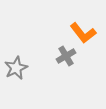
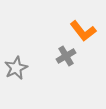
orange L-shape: moved 2 px up
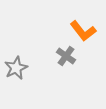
gray cross: rotated 24 degrees counterclockwise
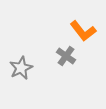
gray star: moved 5 px right
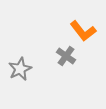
gray star: moved 1 px left, 1 px down
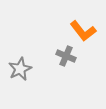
gray cross: rotated 12 degrees counterclockwise
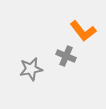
gray star: moved 11 px right; rotated 15 degrees clockwise
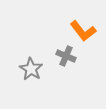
gray star: rotated 30 degrees counterclockwise
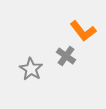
gray cross: rotated 12 degrees clockwise
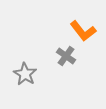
gray star: moved 6 px left, 5 px down
